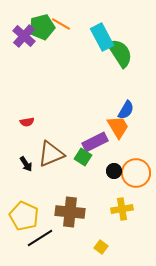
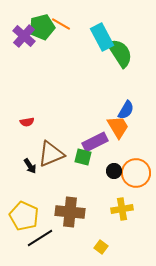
green square: rotated 18 degrees counterclockwise
black arrow: moved 4 px right, 2 px down
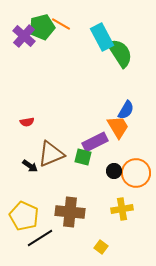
black arrow: rotated 21 degrees counterclockwise
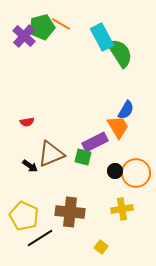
black circle: moved 1 px right
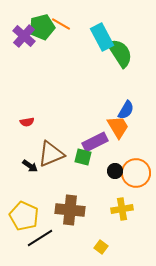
brown cross: moved 2 px up
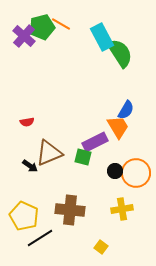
brown triangle: moved 2 px left, 1 px up
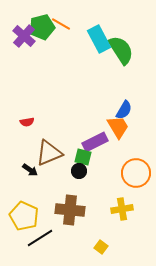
cyan rectangle: moved 3 px left, 2 px down
green semicircle: moved 1 px right, 3 px up
blue semicircle: moved 2 px left
black arrow: moved 4 px down
black circle: moved 36 px left
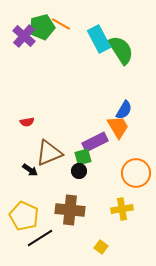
green square: rotated 30 degrees counterclockwise
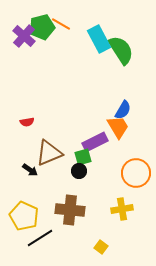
blue semicircle: moved 1 px left
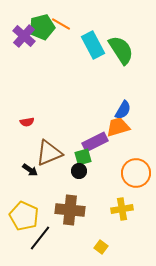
cyan rectangle: moved 6 px left, 6 px down
orange trapezoid: rotated 75 degrees counterclockwise
black line: rotated 20 degrees counterclockwise
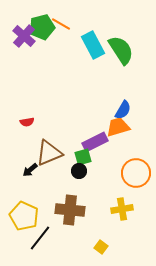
black arrow: rotated 105 degrees clockwise
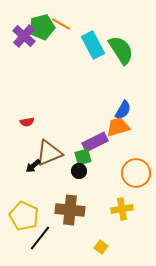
black arrow: moved 3 px right, 4 px up
